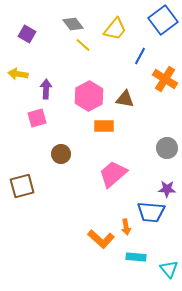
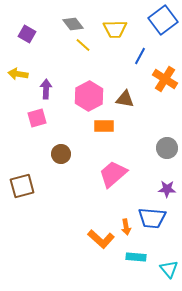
yellow trapezoid: rotated 50 degrees clockwise
blue trapezoid: moved 1 px right, 6 px down
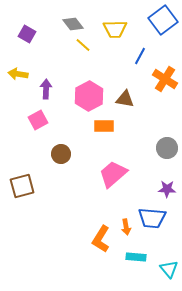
pink square: moved 1 px right, 2 px down; rotated 12 degrees counterclockwise
orange L-shape: rotated 80 degrees clockwise
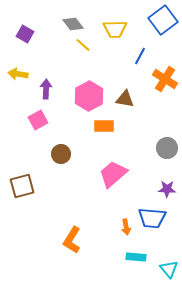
purple square: moved 2 px left
orange L-shape: moved 29 px left, 1 px down
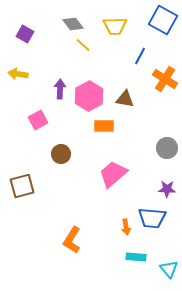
blue square: rotated 24 degrees counterclockwise
yellow trapezoid: moved 3 px up
purple arrow: moved 14 px right
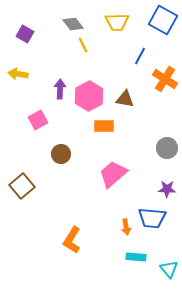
yellow trapezoid: moved 2 px right, 4 px up
yellow line: rotated 21 degrees clockwise
brown square: rotated 25 degrees counterclockwise
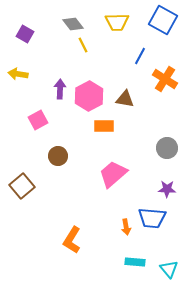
brown circle: moved 3 px left, 2 px down
cyan rectangle: moved 1 px left, 5 px down
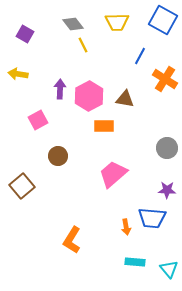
purple star: moved 1 px down
